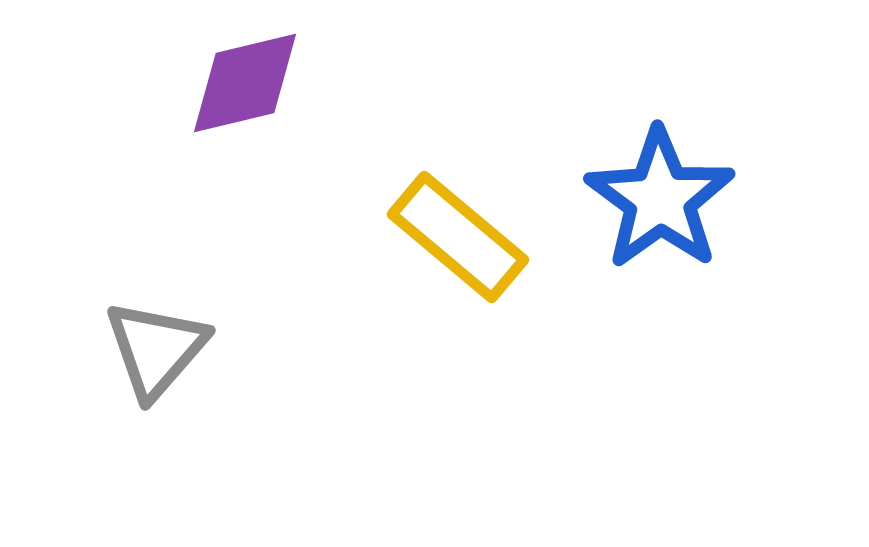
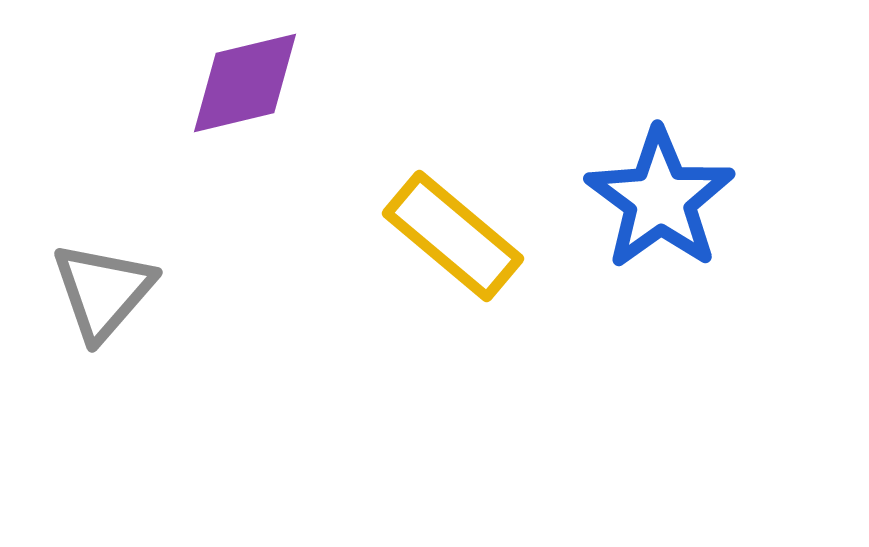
yellow rectangle: moved 5 px left, 1 px up
gray triangle: moved 53 px left, 58 px up
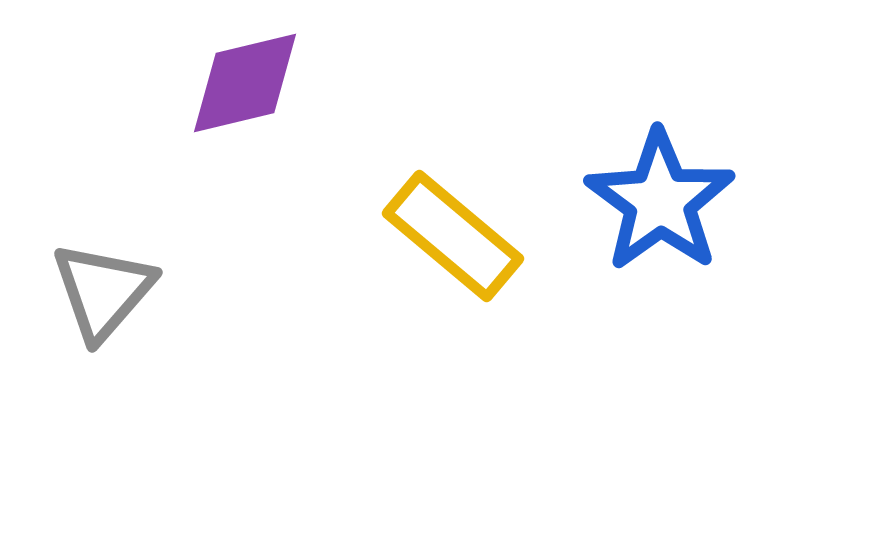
blue star: moved 2 px down
